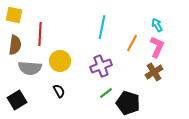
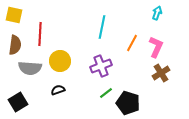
cyan arrow: moved 12 px up; rotated 48 degrees clockwise
pink L-shape: moved 1 px left
brown cross: moved 7 px right, 1 px down
black semicircle: moved 1 px left, 1 px up; rotated 80 degrees counterclockwise
black square: moved 1 px right, 2 px down
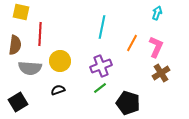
yellow square: moved 7 px right, 3 px up
green line: moved 6 px left, 5 px up
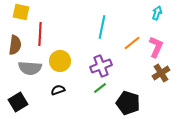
orange line: rotated 24 degrees clockwise
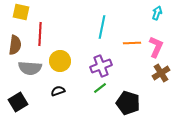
orange line: rotated 36 degrees clockwise
black semicircle: moved 1 px down
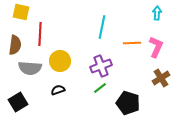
cyan arrow: rotated 16 degrees counterclockwise
brown cross: moved 5 px down
black semicircle: moved 1 px up
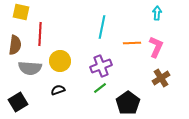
black pentagon: rotated 20 degrees clockwise
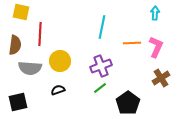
cyan arrow: moved 2 px left
black square: rotated 18 degrees clockwise
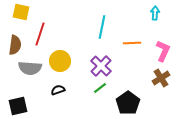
red line: rotated 15 degrees clockwise
pink L-shape: moved 7 px right, 4 px down
purple cross: rotated 25 degrees counterclockwise
black square: moved 4 px down
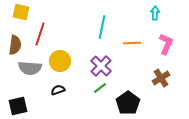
pink L-shape: moved 3 px right, 7 px up
